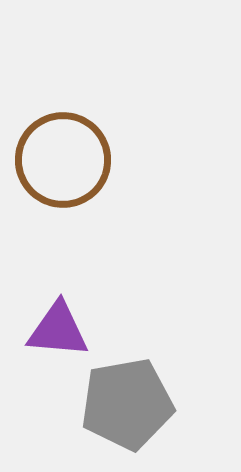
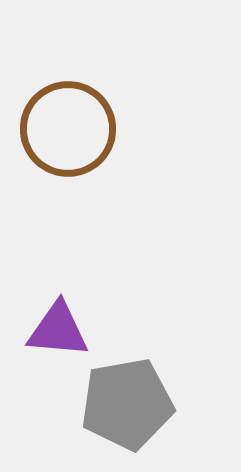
brown circle: moved 5 px right, 31 px up
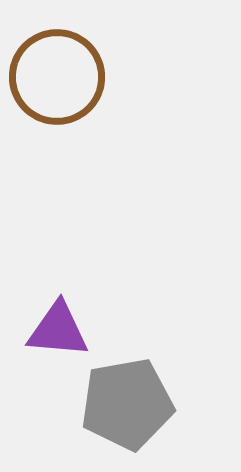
brown circle: moved 11 px left, 52 px up
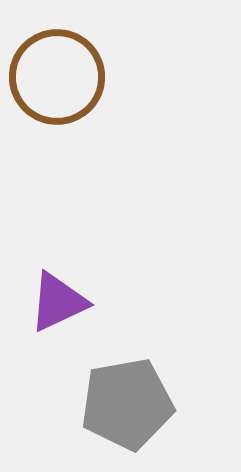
purple triangle: moved 28 px up; rotated 30 degrees counterclockwise
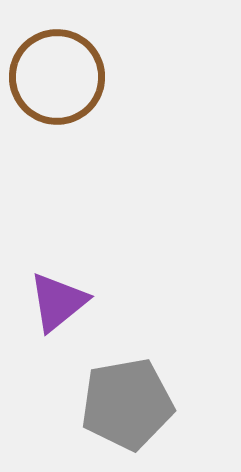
purple triangle: rotated 14 degrees counterclockwise
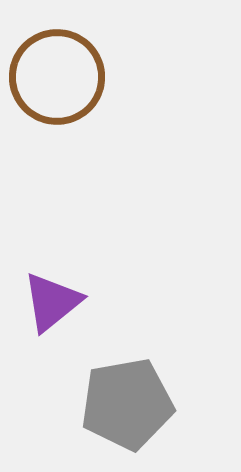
purple triangle: moved 6 px left
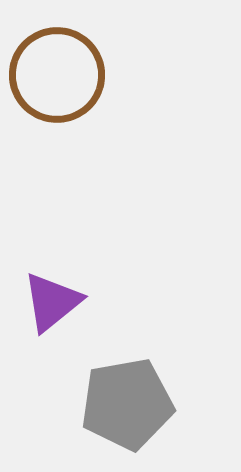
brown circle: moved 2 px up
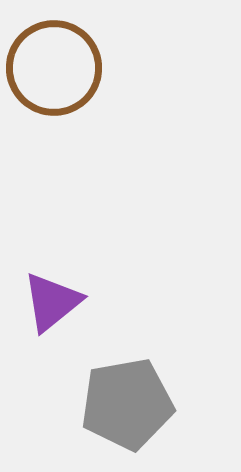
brown circle: moved 3 px left, 7 px up
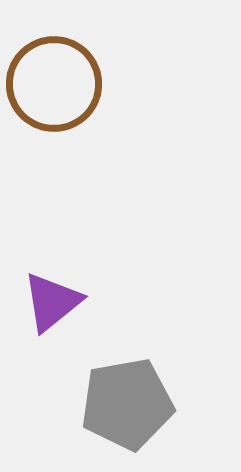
brown circle: moved 16 px down
